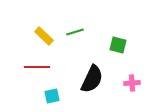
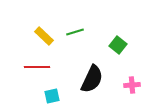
green square: rotated 24 degrees clockwise
pink cross: moved 2 px down
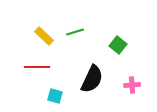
cyan square: moved 3 px right; rotated 28 degrees clockwise
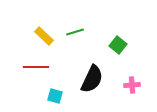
red line: moved 1 px left
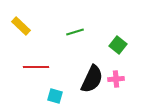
yellow rectangle: moved 23 px left, 10 px up
pink cross: moved 16 px left, 6 px up
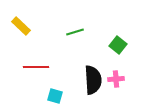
black semicircle: moved 1 px right, 1 px down; rotated 28 degrees counterclockwise
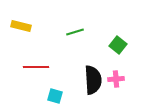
yellow rectangle: rotated 30 degrees counterclockwise
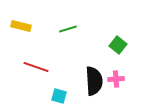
green line: moved 7 px left, 3 px up
red line: rotated 20 degrees clockwise
black semicircle: moved 1 px right, 1 px down
cyan square: moved 4 px right
